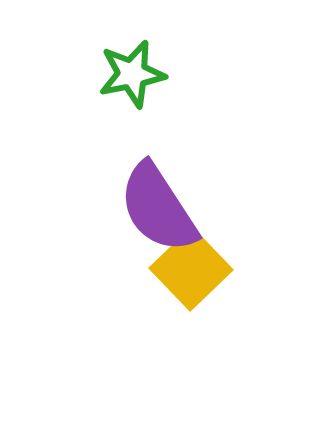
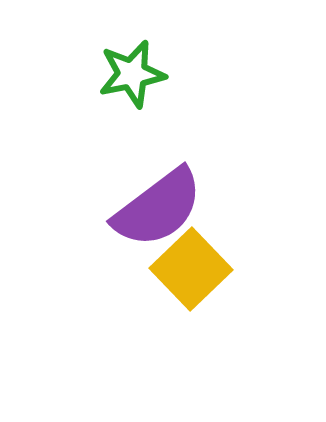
purple semicircle: rotated 94 degrees counterclockwise
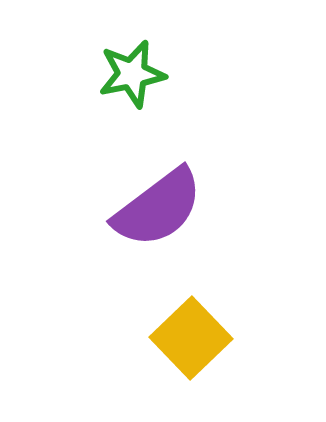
yellow square: moved 69 px down
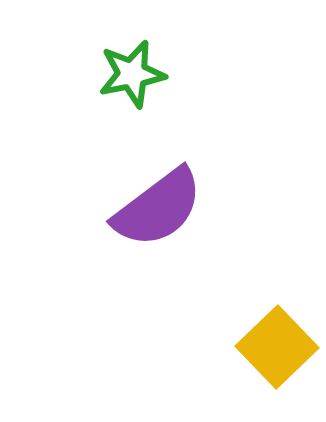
yellow square: moved 86 px right, 9 px down
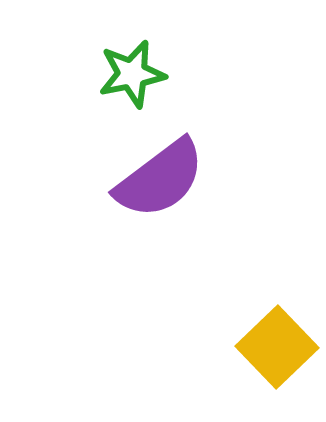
purple semicircle: moved 2 px right, 29 px up
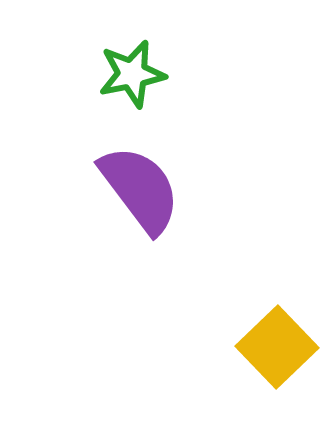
purple semicircle: moved 20 px left, 10 px down; rotated 90 degrees counterclockwise
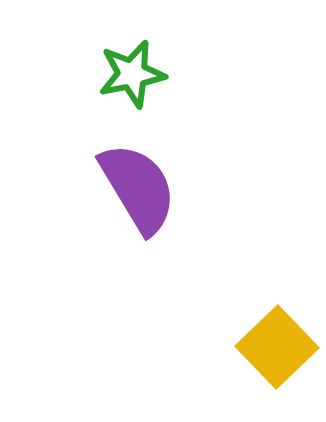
purple semicircle: moved 2 px left, 1 px up; rotated 6 degrees clockwise
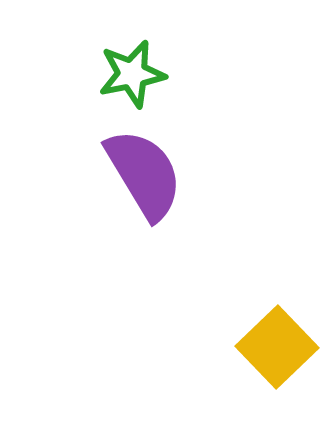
purple semicircle: moved 6 px right, 14 px up
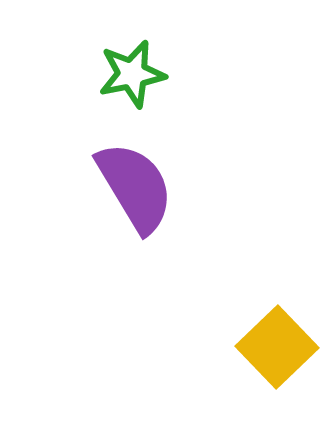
purple semicircle: moved 9 px left, 13 px down
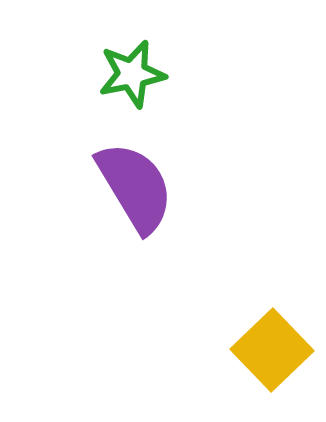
yellow square: moved 5 px left, 3 px down
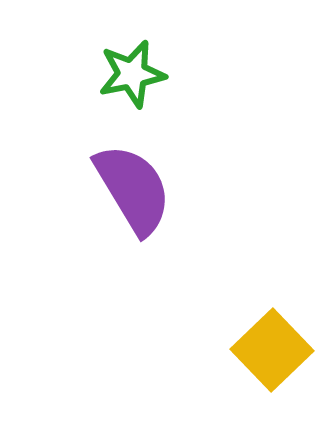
purple semicircle: moved 2 px left, 2 px down
